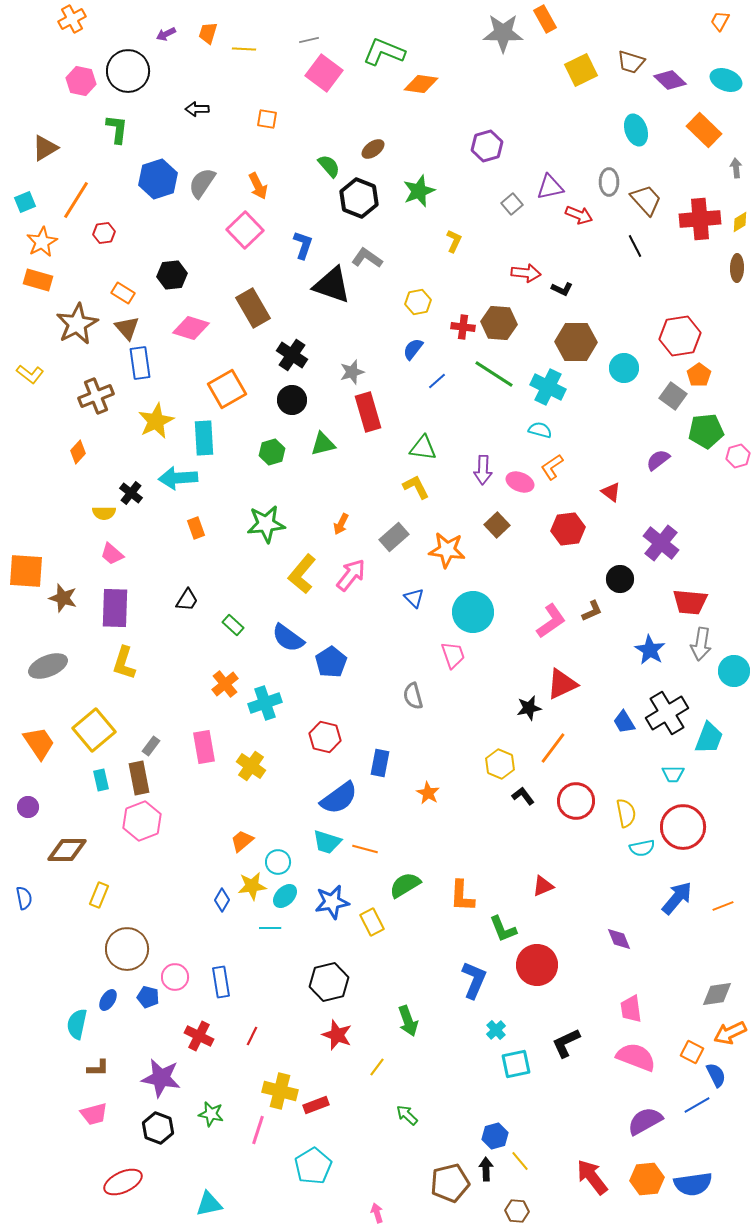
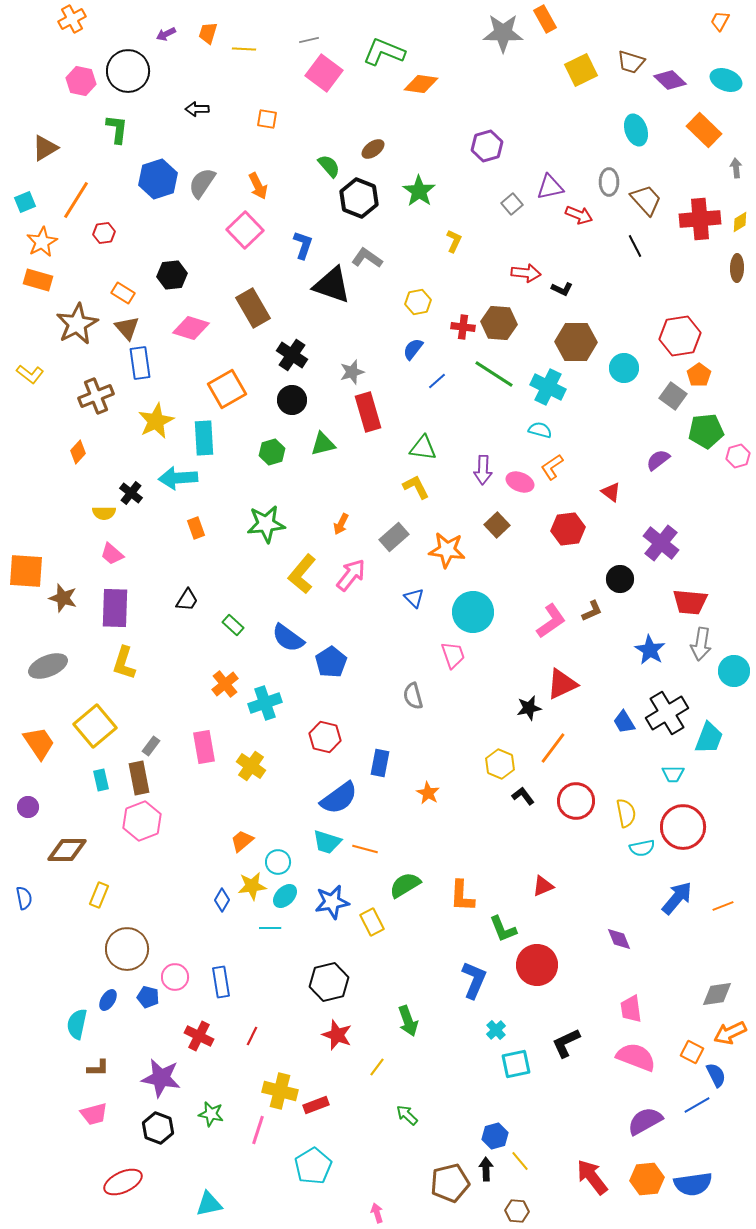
green star at (419, 191): rotated 16 degrees counterclockwise
yellow square at (94, 730): moved 1 px right, 4 px up
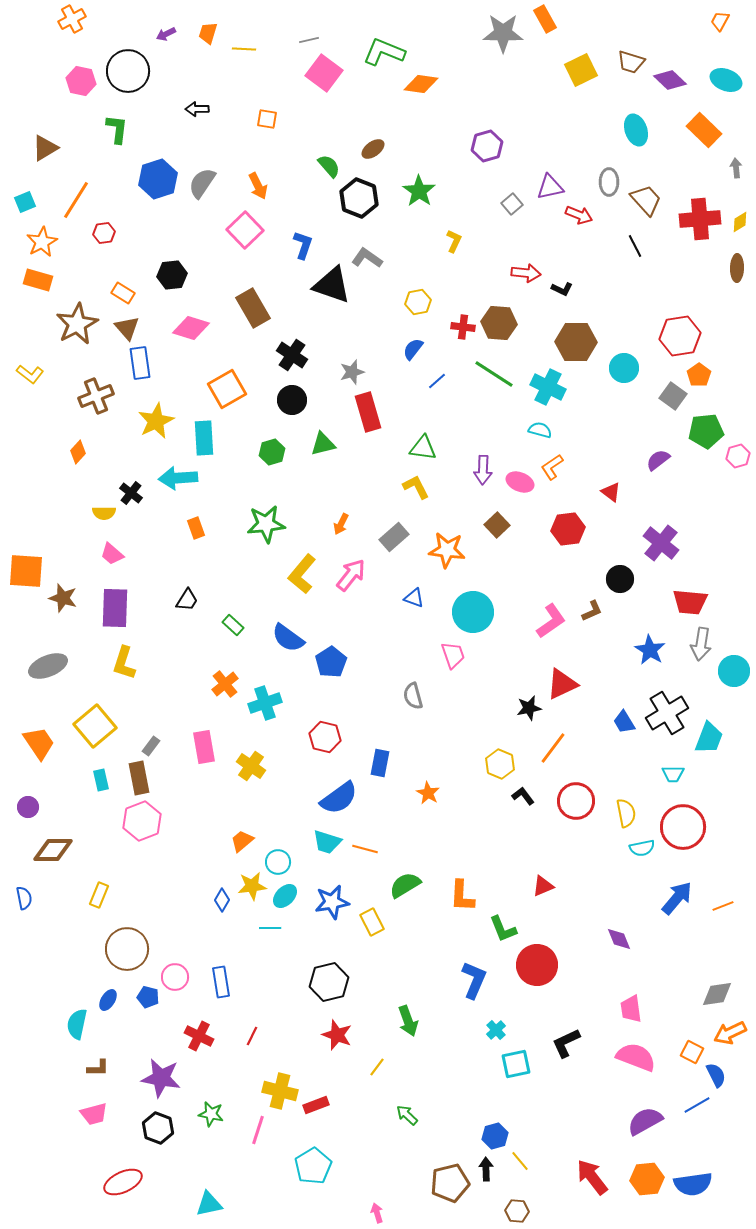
blue triangle at (414, 598): rotated 25 degrees counterclockwise
brown diamond at (67, 850): moved 14 px left
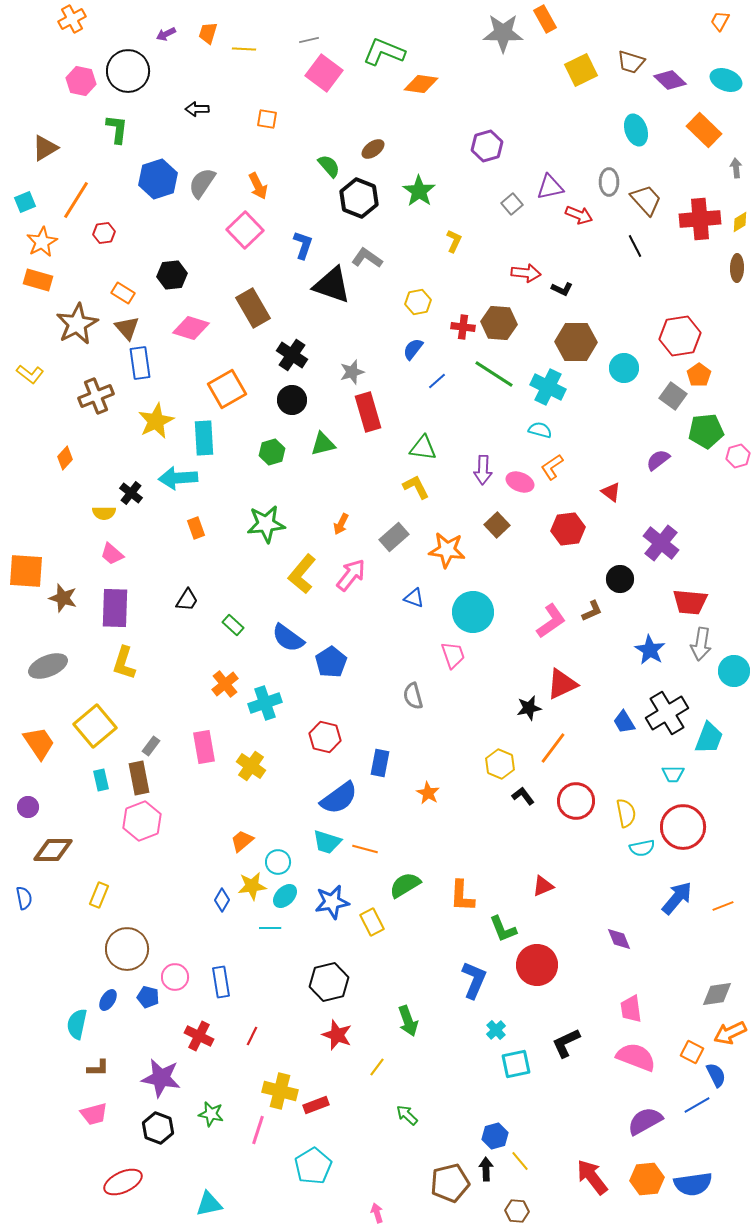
orange diamond at (78, 452): moved 13 px left, 6 px down
